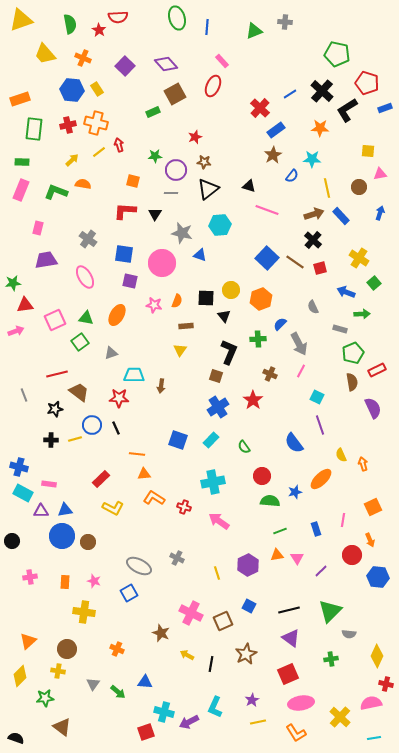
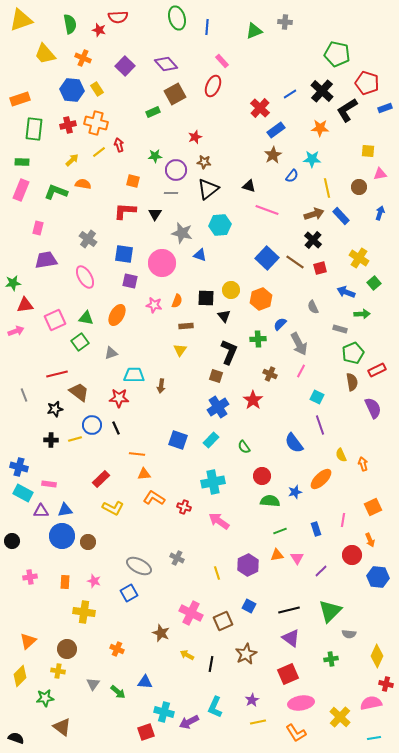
red star at (99, 30): rotated 16 degrees counterclockwise
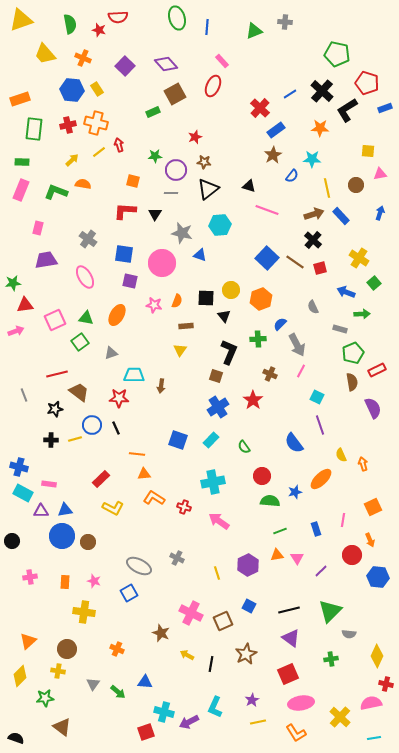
brown circle at (359, 187): moved 3 px left, 2 px up
gray arrow at (299, 344): moved 2 px left, 1 px down
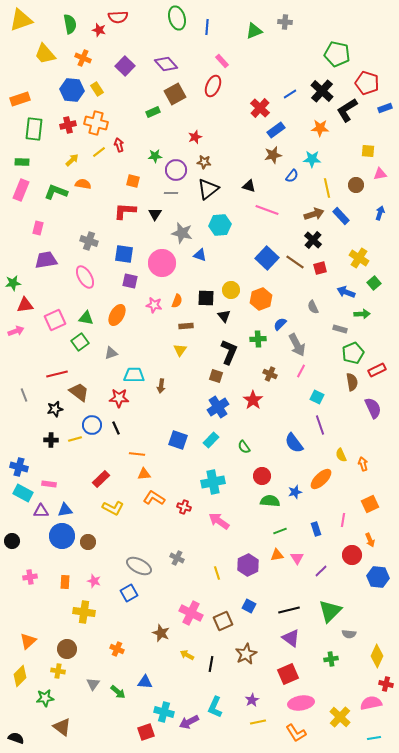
brown star at (273, 155): rotated 18 degrees clockwise
gray cross at (88, 239): moved 1 px right, 2 px down; rotated 18 degrees counterclockwise
orange square at (373, 507): moved 3 px left, 3 px up
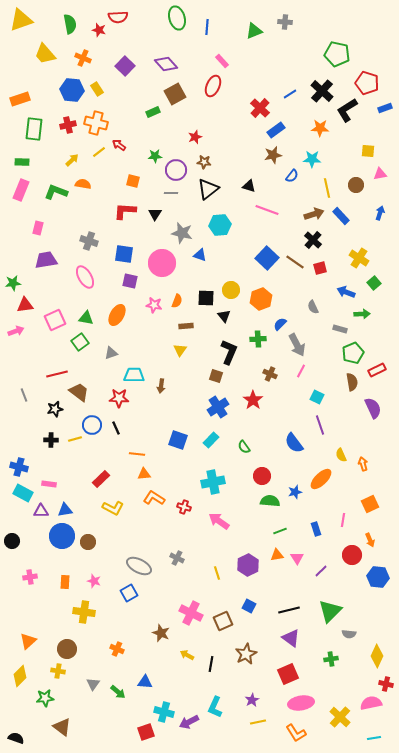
red arrow at (119, 145): rotated 40 degrees counterclockwise
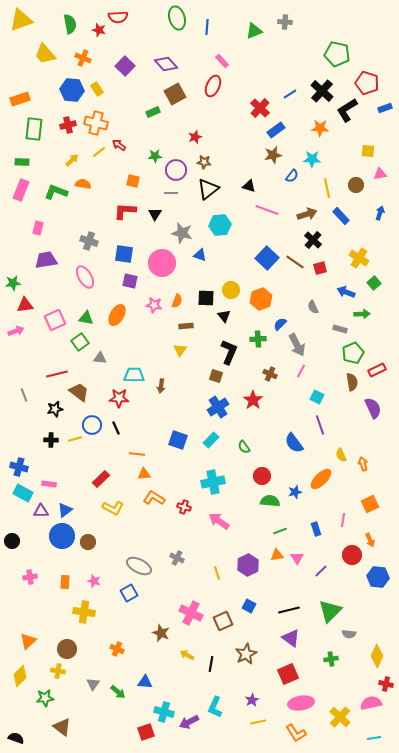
brown arrow at (314, 214): moved 7 px left
gray triangle at (111, 353): moved 11 px left, 5 px down; rotated 24 degrees clockwise
blue triangle at (65, 510): rotated 28 degrees counterclockwise
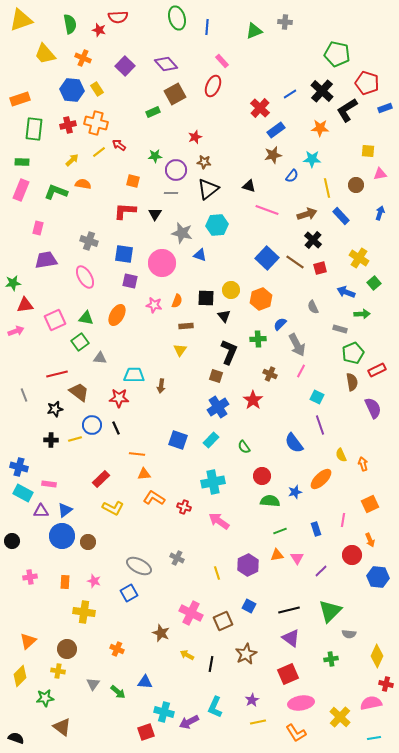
cyan hexagon at (220, 225): moved 3 px left
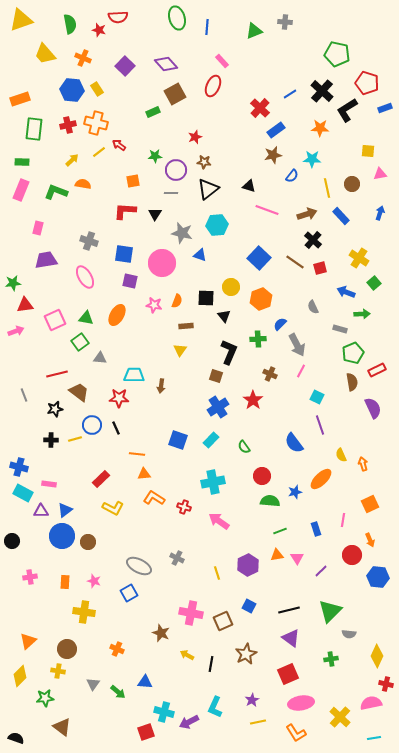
orange square at (133, 181): rotated 24 degrees counterclockwise
brown circle at (356, 185): moved 4 px left, 1 px up
blue square at (267, 258): moved 8 px left
yellow circle at (231, 290): moved 3 px up
pink cross at (191, 613): rotated 15 degrees counterclockwise
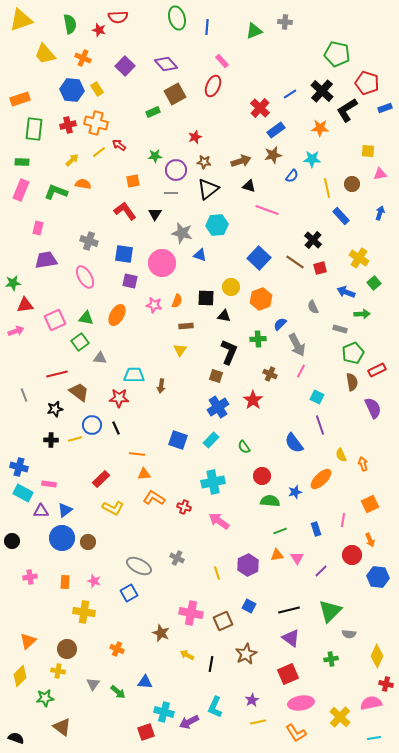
red L-shape at (125, 211): rotated 50 degrees clockwise
brown arrow at (307, 214): moved 66 px left, 53 px up
black triangle at (224, 316): rotated 40 degrees counterclockwise
blue circle at (62, 536): moved 2 px down
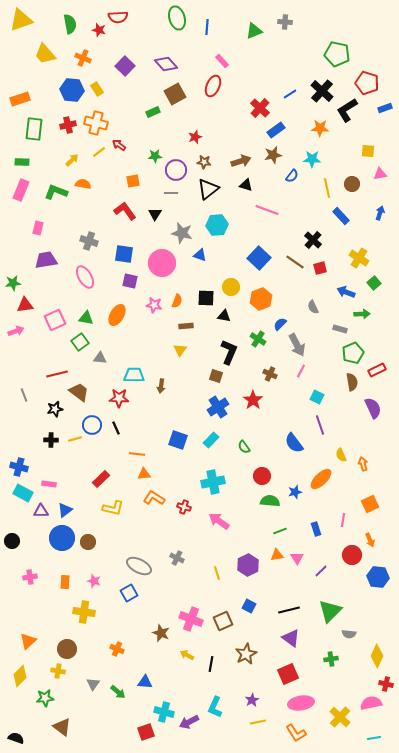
black triangle at (249, 186): moved 3 px left, 1 px up
green cross at (258, 339): rotated 35 degrees clockwise
yellow L-shape at (113, 508): rotated 15 degrees counterclockwise
pink cross at (191, 613): moved 6 px down; rotated 10 degrees clockwise
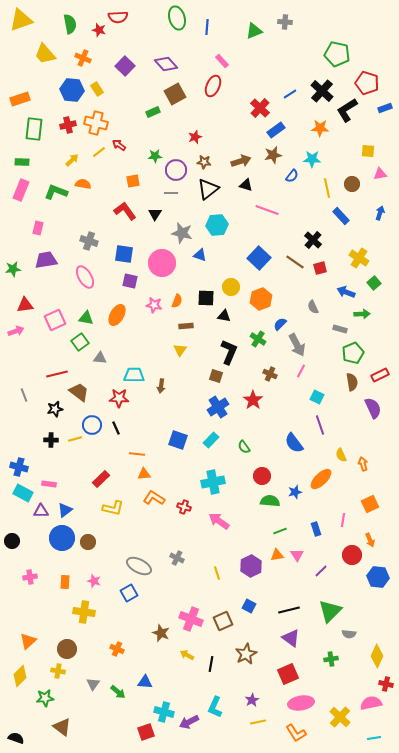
green star at (13, 283): moved 14 px up
red rectangle at (377, 370): moved 3 px right, 5 px down
pink triangle at (297, 558): moved 3 px up
purple hexagon at (248, 565): moved 3 px right, 1 px down
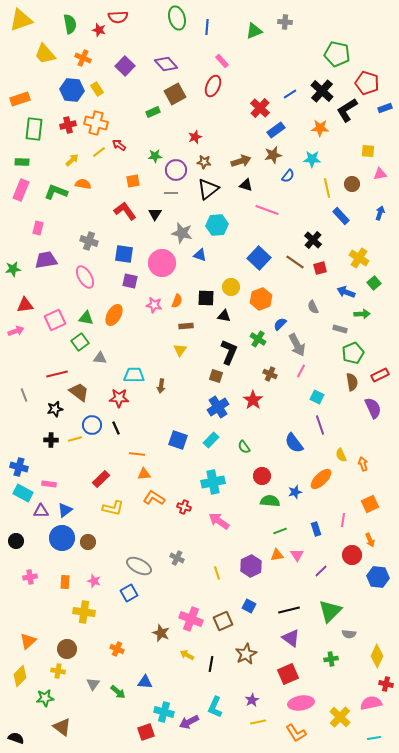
blue semicircle at (292, 176): moved 4 px left
orange ellipse at (117, 315): moved 3 px left
black circle at (12, 541): moved 4 px right
